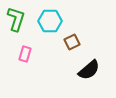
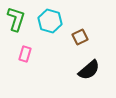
cyan hexagon: rotated 15 degrees clockwise
brown square: moved 8 px right, 5 px up
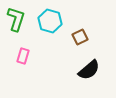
pink rectangle: moved 2 px left, 2 px down
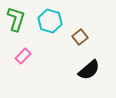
brown square: rotated 14 degrees counterclockwise
pink rectangle: rotated 28 degrees clockwise
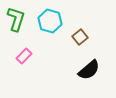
pink rectangle: moved 1 px right
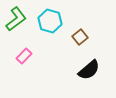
green L-shape: rotated 35 degrees clockwise
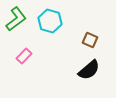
brown square: moved 10 px right, 3 px down; rotated 28 degrees counterclockwise
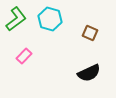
cyan hexagon: moved 2 px up
brown square: moved 7 px up
black semicircle: moved 3 px down; rotated 15 degrees clockwise
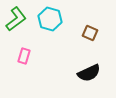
pink rectangle: rotated 28 degrees counterclockwise
